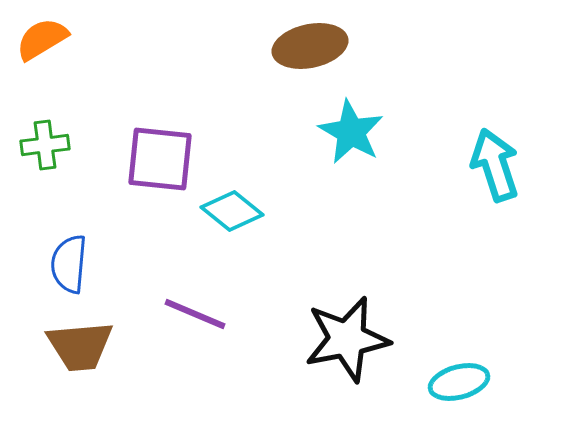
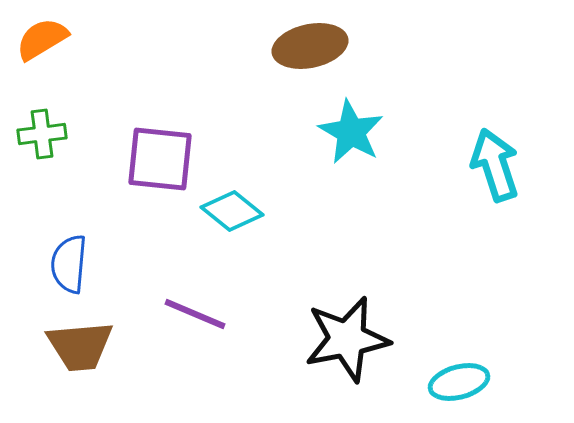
green cross: moved 3 px left, 11 px up
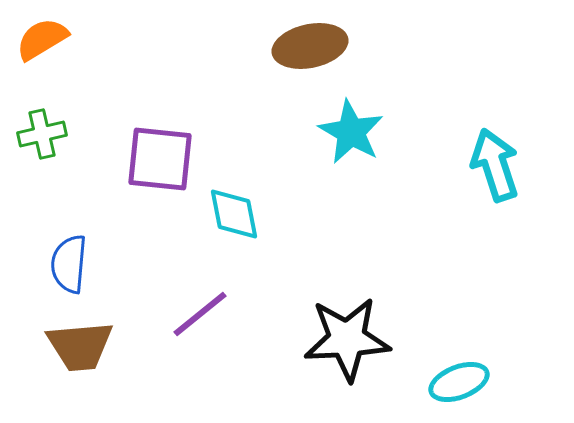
green cross: rotated 6 degrees counterclockwise
cyan diamond: moved 2 px right, 3 px down; rotated 40 degrees clockwise
purple line: moved 5 px right; rotated 62 degrees counterclockwise
black star: rotated 8 degrees clockwise
cyan ellipse: rotated 6 degrees counterclockwise
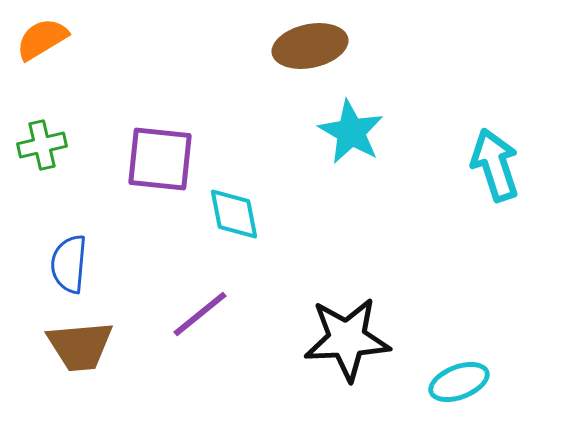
green cross: moved 11 px down
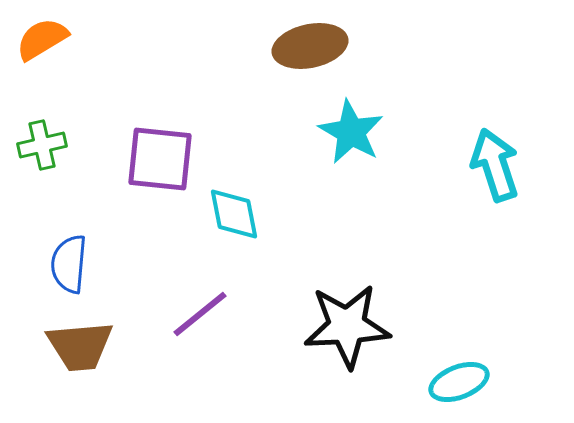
black star: moved 13 px up
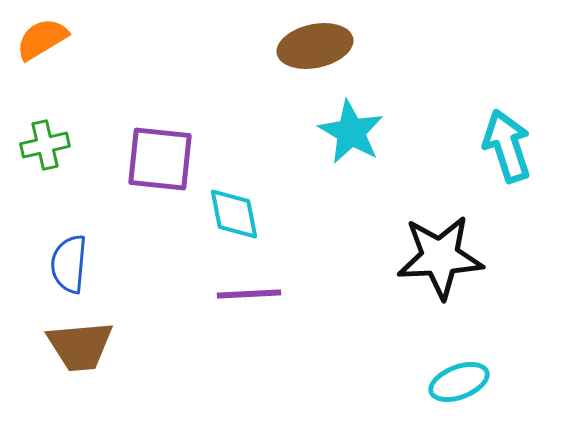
brown ellipse: moved 5 px right
green cross: moved 3 px right
cyan arrow: moved 12 px right, 19 px up
purple line: moved 49 px right, 20 px up; rotated 36 degrees clockwise
black star: moved 93 px right, 69 px up
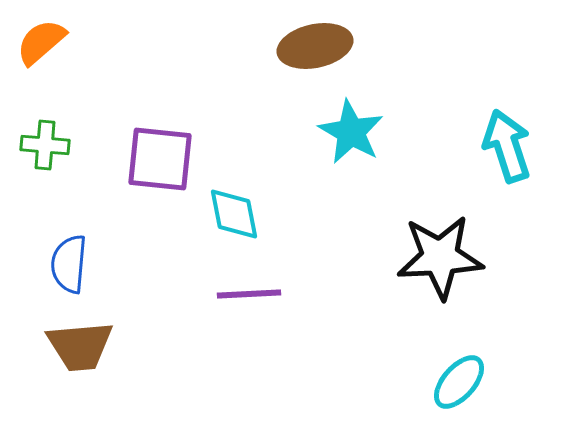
orange semicircle: moved 1 px left, 3 px down; rotated 10 degrees counterclockwise
green cross: rotated 18 degrees clockwise
cyan ellipse: rotated 28 degrees counterclockwise
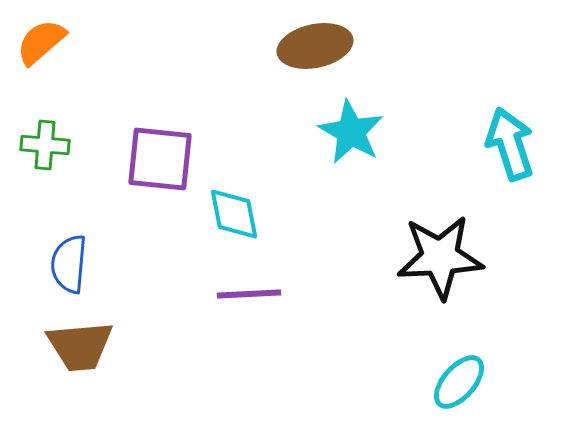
cyan arrow: moved 3 px right, 2 px up
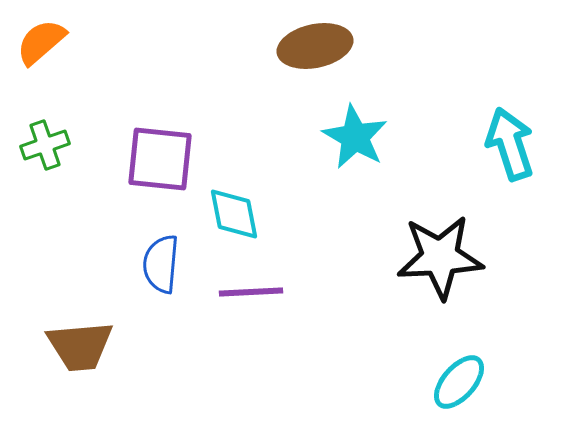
cyan star: moved 4 px right, 5 px down
green cross: rotated 24 degrees counterclockwise
blue semicircle: moved 92 px right
purple line: moved 2 px right, 2 px up
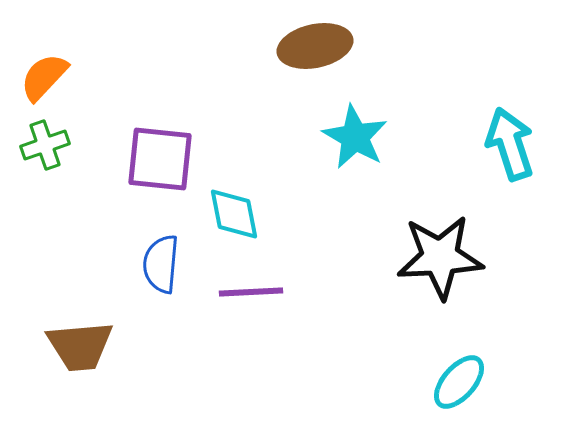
orange semicircle: moved 3 px right, 35 px down; rotated 6 degrees counterclockwise
